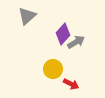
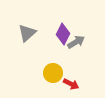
gray triangle: moved 17 px down
purple diamond: rotated 15 degrees counterclockwise
yellow circle: moved 4 px down
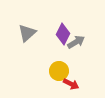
yellow circle: moved 6 px right, 2 px up
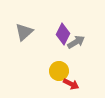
gray triangle: moved 3 px left, 1 px up
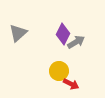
gray triangle: moved 6 px left, 1 px down
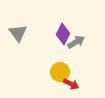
gray triangle: rotated 24 degrees counterclockwise
yellow circle: moved 1 px right, 1 px down
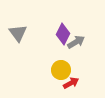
yellow circle: moved 1 px right, 2 px up
red arrow: moved 1 px up; rotated 56 degrees counterclockwise
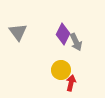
gray triangle: moved 1 px up
gray arrow: rotated 96 degrees clockwise
red arrow: rotated 49 degrees counterclockwise
